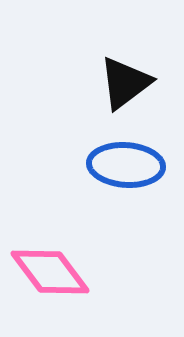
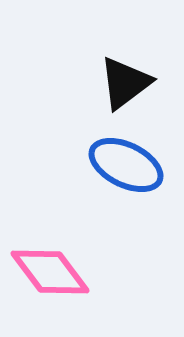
blue ellipse: rotated 22 degrees clockwise
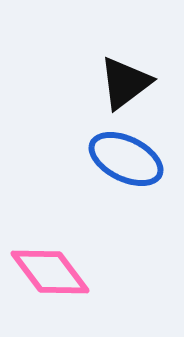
blue ellipse: moved 6 px up
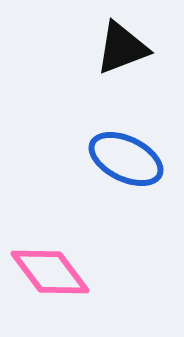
black triangle: moved 3 px left, 35 px up; rotated 16 degrees clockwise
